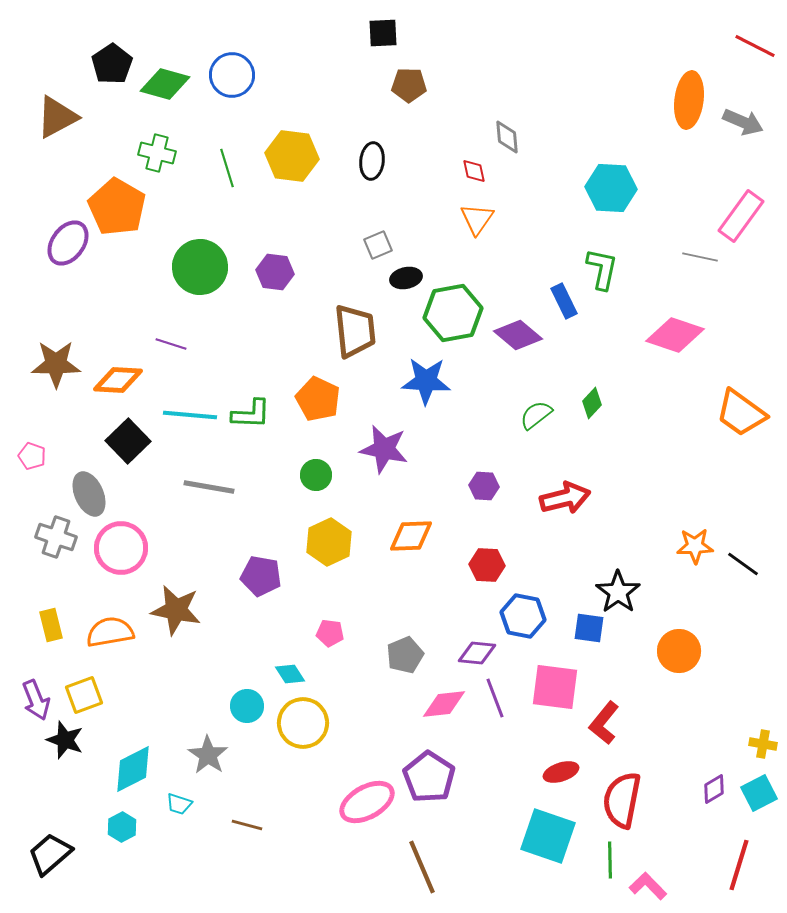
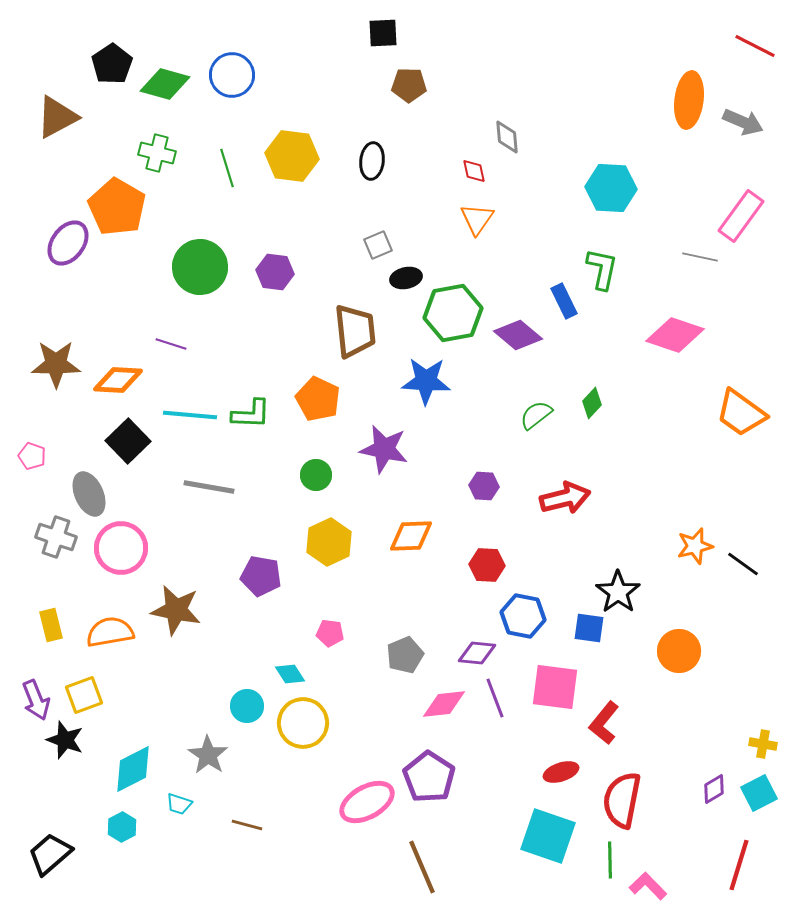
orange star at (695, 546): rotated 12 degrees counterclockwise
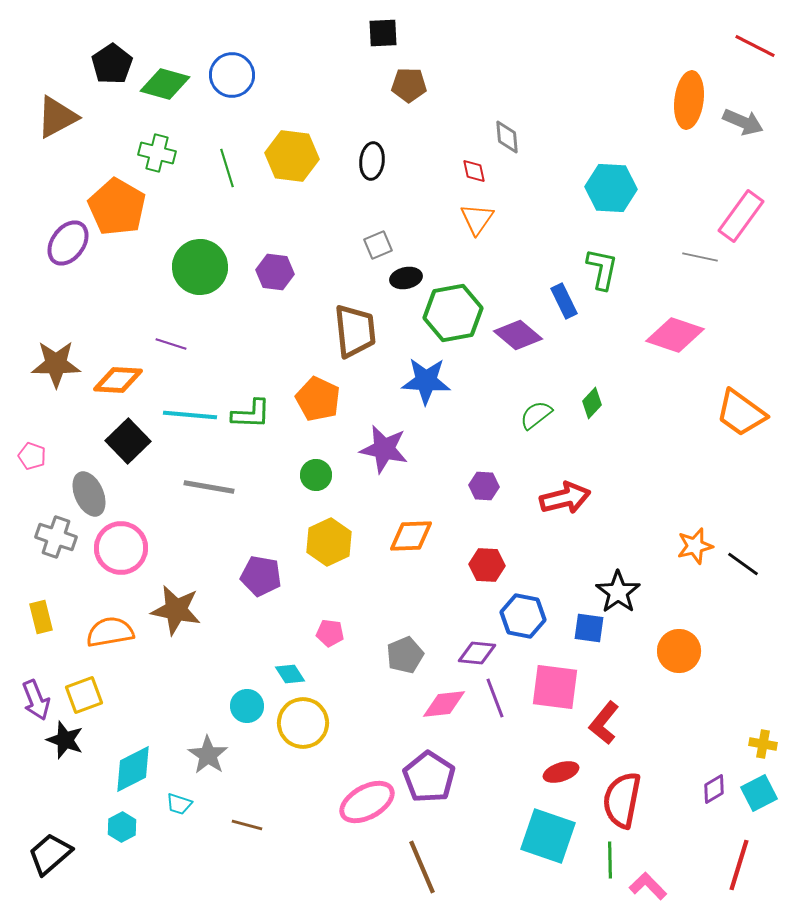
yellow rectangle at (51, 625): moved 10 px left, 8 px up
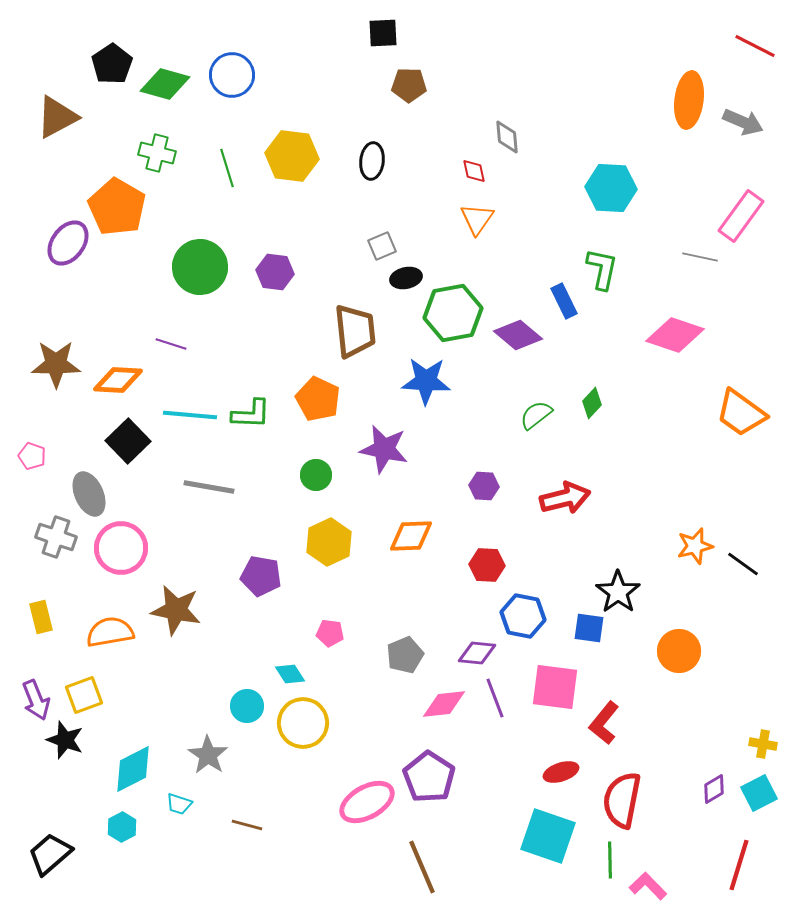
gray square at (378, 245): moved 4 px right, 1 px down
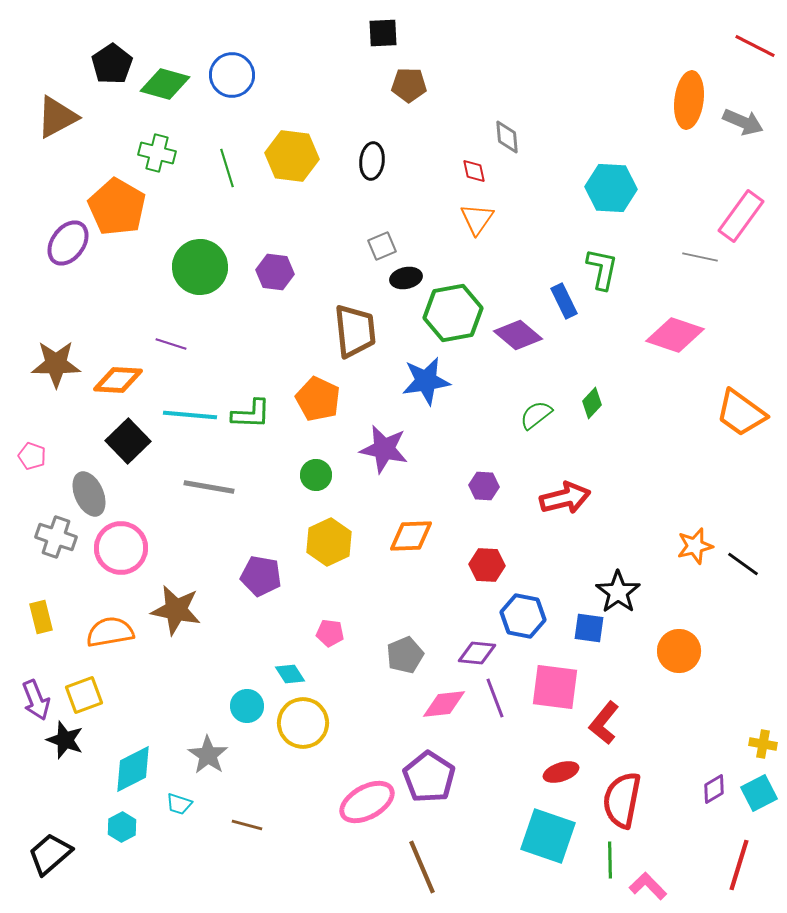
blue star at (426, 381): rotated 12 degrees counterclockwise
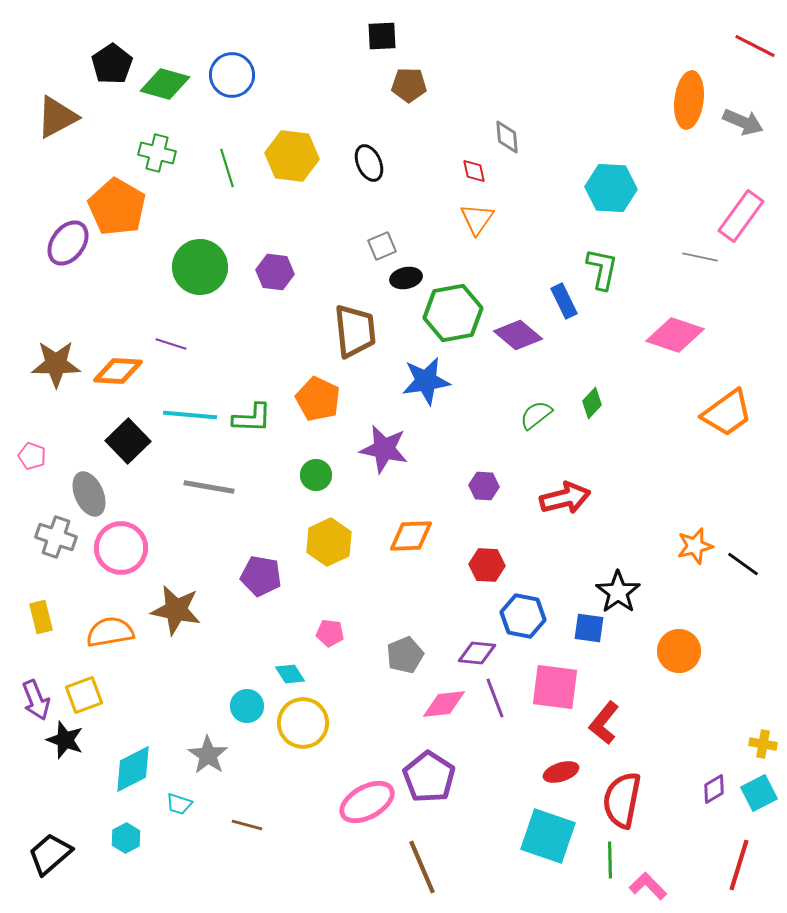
black square at (383, 33): moved 1 px left, 3 px down
black ellipse at (372, 161): moved 3 px left, 2 px down; rotated 30 degrees counterclockwise
orange diamond at (118, 380): moved 9 px up
orange trapezoid at (741, 413): moved 14 px left; rotated 72 degrees counterclockwise
green L-shape at (251, 414): moved 1 px right, 4 px down
cyan hexagon at (122, 827): moved 4 px right, 11 px down
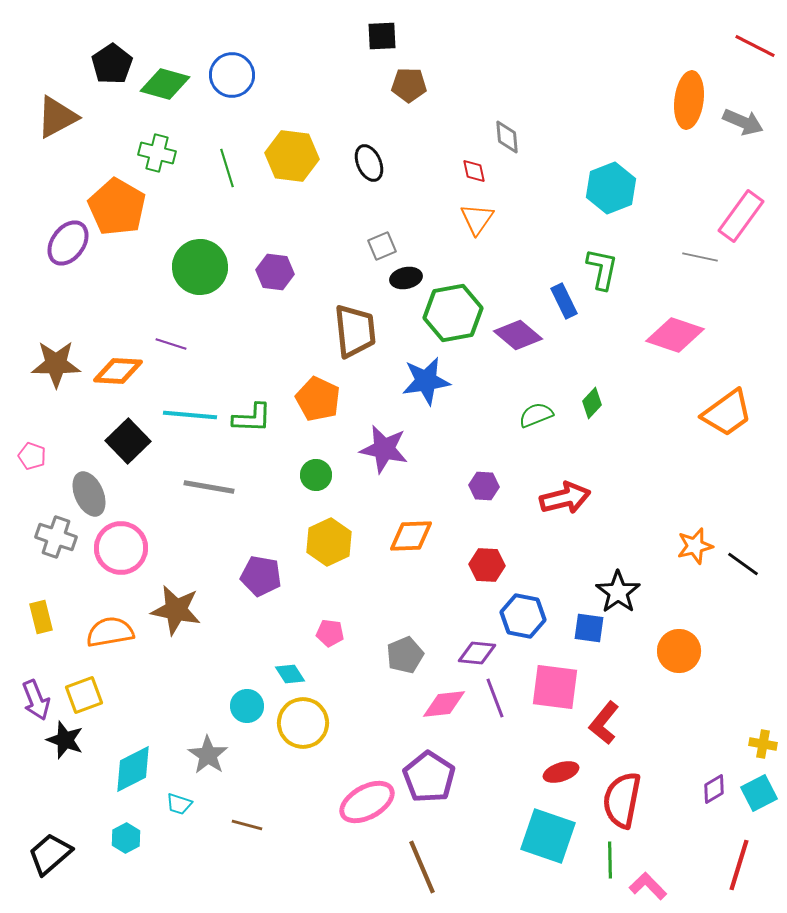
cyan hexagon at (611, 188): rotated 24 degrees counterclockwise
green semicircle at (536, 415): rotated 16 degrees clockwise
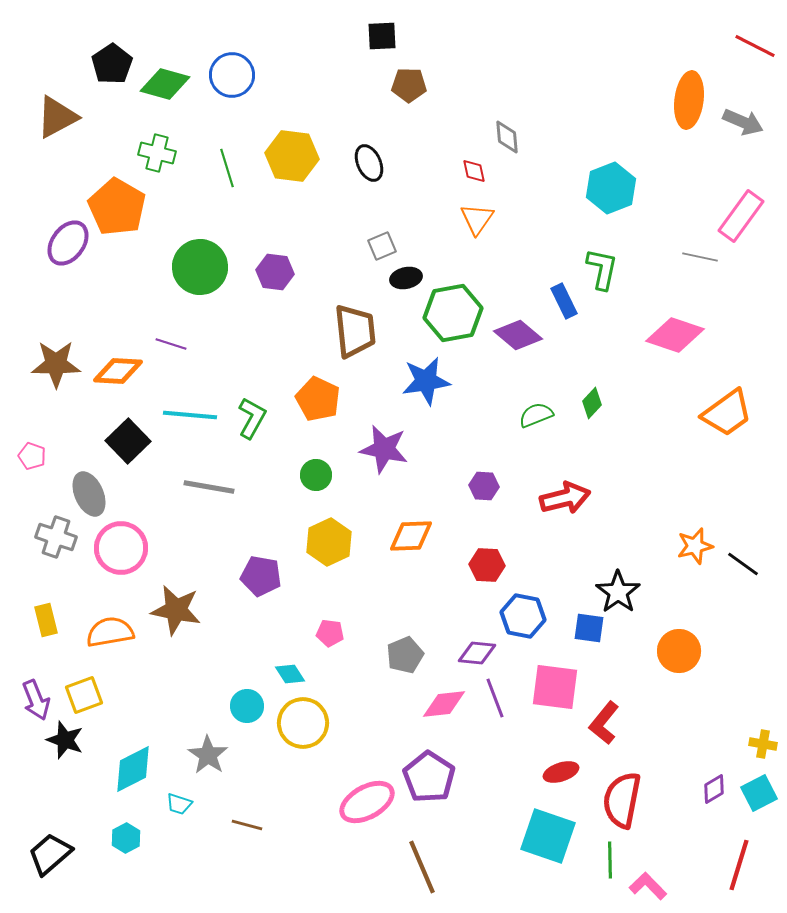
green L-shape at (252, 418): rotated 63 degrees counterclockwise
yellow rectangle at (41, 617): moved 5 px right, 3 px down
